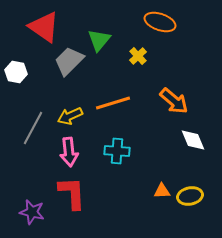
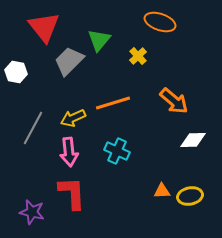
red triangle: rotated 16 degrees clockwise
yellow arrow: moved 3 px right, 2 px down
white diamond: rotated 68 degrees counterclockwise
cyan cross: rotated 20 degrees clockwise
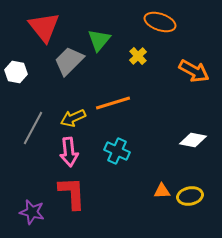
orange arrow: moved 20 px right, 30 px up; rotated 12 degrees counterclockwise
white diamond: rotated 12 degrees clockwise
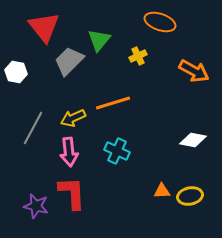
yellow cross: rotated 18 degrees clockwise
purple star: moved 4 px right, 6 px up
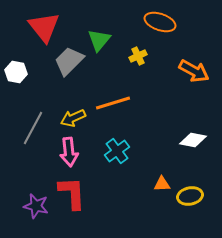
cyan cross: rotated 30 degrees clockwise
orange triangle: moved 7 px up
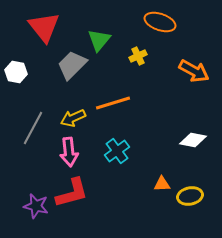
gray trapezoid: moved 3 px right, 4 px down
red L-shape: rotated 78 degrees clockwise
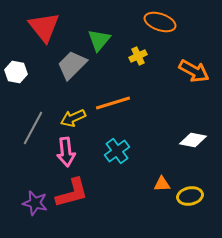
pink arrow: moved 3 px left
purple star: moved 1 px left, 3 px up
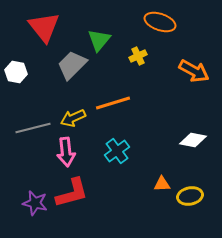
gray line: rotated 48 degrees clockwise
